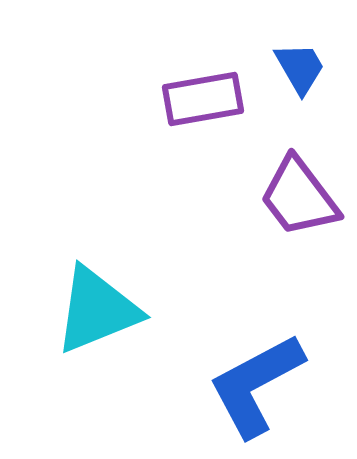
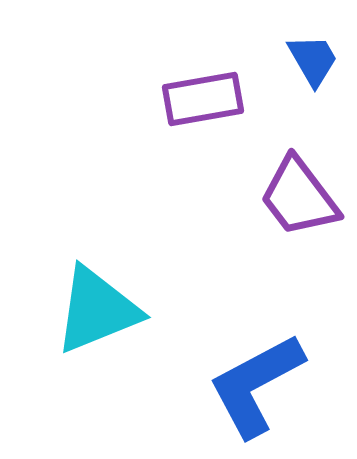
blue trapezoid: moved 13 px right, 8 px up
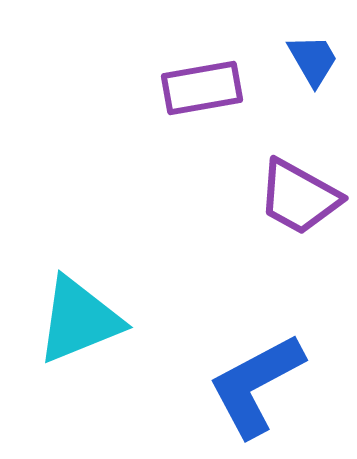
purple rectangle: moved 1 px left, 11 px up
purple trapezoid: rotated 24 degrees counterclockwise
cyan triangle: moved 18 px left, 10 px down
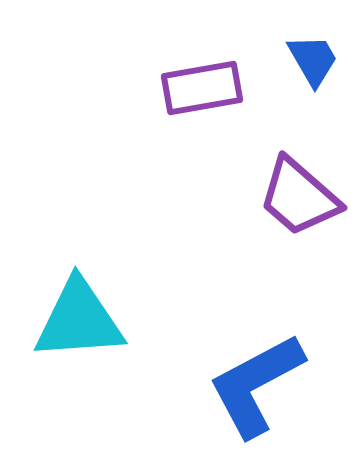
purple trapezoid: rotated 12 degrees clockwise
cyan triangle: rotated 18 degrees clockwise
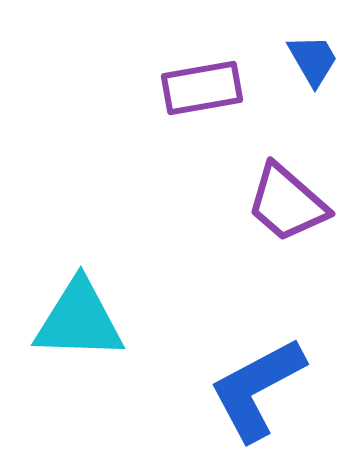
purple trapezoid: moved 12 px left, 6 px down
cyan triangle: rotated 6 degrees clockwise
blue L-shape: moved 1 px right, 4 px down
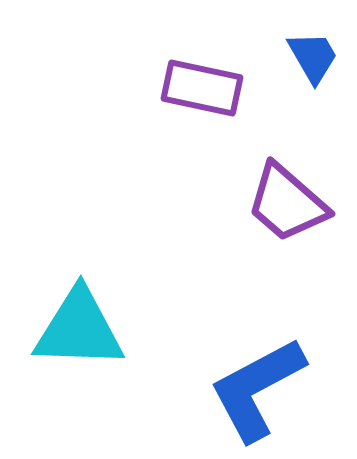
blue trapezoid: moved 3 px up
purple rectangle: rotated 22 degrees clockwise
cyan triangle: moved 9 px down
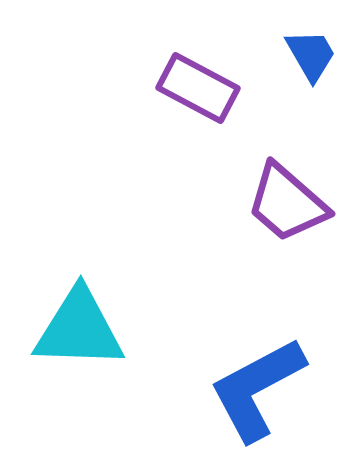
blue trapezoid: moved 2 px left, 2 px up
purple rectangle: moved 4 px left; rotated 16 degrees clockwise
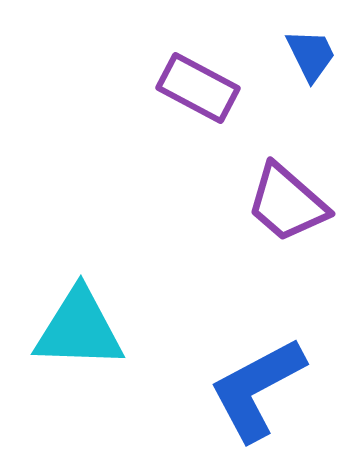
blue trapezoid: rotated 4 degrees clockwise
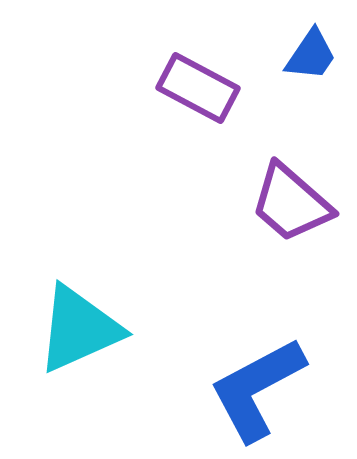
blue trapezoid: rotated 60 degrees clockwise
purple trapezoid: moved 4 px right
cyan triangle: rotated 26 degrees counterclockwise
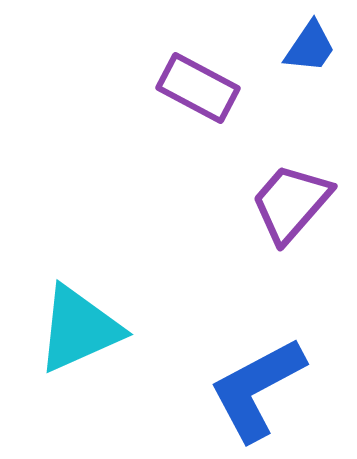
blue trapezoid: moved 1 px left, 8 px up
purple trapezoid: rotated 90 degrees clockwise
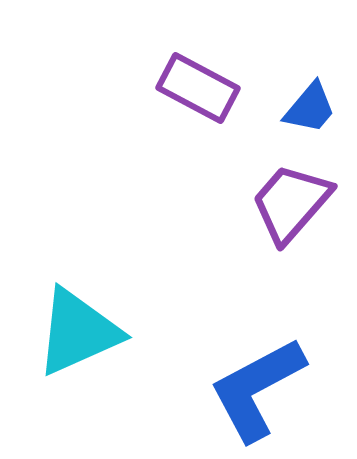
blue trapezoid: moved 61 px down; rotated 6 degrees clockwise
cyan triangle: moved 1 px left, 3 px down
